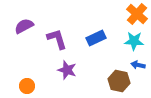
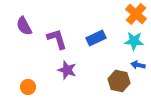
orange cross: moved 1 px left
purple semicircle: rotated 90 degrees counterclockwise
orange circle: moved 1 px right, 1 px down
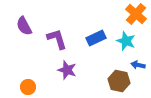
cyan star: moved 8 px left; rotated 18 degrees clockwise
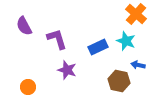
blue rectangle: moved 2 px right, 9 px down
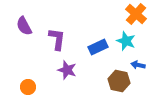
purple L-shape: rotated 25 degrees clockwise
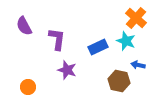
orange cross: moved 4 px down
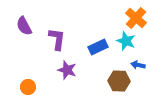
brown hexagon: rotated 10 degrees counterclockwise
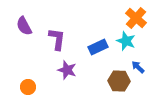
blue arrow: moved 2 px down; rotated 32 degrees clockwise
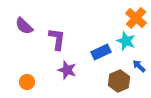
purple semicircle: rotated 18 degrees counterclockwise
blue rectangle: moved 3 px right, 5 px down
blue arrow: moved 1 px right, 1 px up
brown hexagon: rotated 25 degrees counterclockwise
orange circle: moved 1 px left, 5 px up
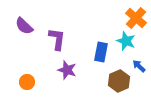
blue rectangle: rotated 54 degrees counterclockwise
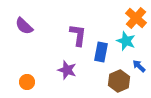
purple L-shape: moved 21 px right, 4 px up
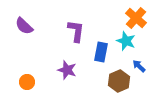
purple L-shape: moved 2 px left, 4 px up
